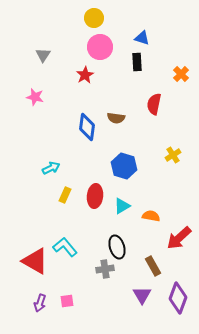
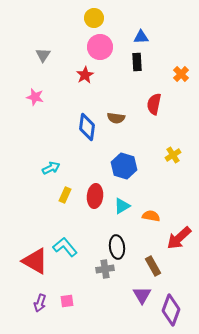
blue triangle: moved 1 px left, 1 px up; rotated 21 degrees counterclockwise
black ellipse: rotated 10 degrees clockwise
purple diamond: moved 7 px left, 12 px down
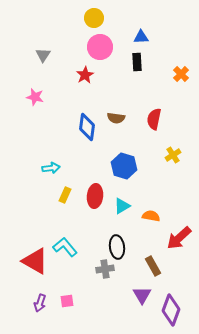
red semicircle: moved 15 px down
cyan arrow: rotated 18 degrees clockwise
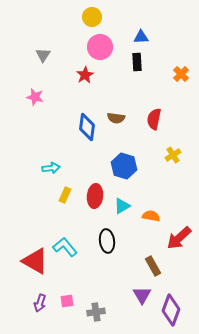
yellow circle: moved 2 px left, 1 px up
black ellipse: moved 10 px left, 6 px up
gray cross: moved 9 px left, 43 px down
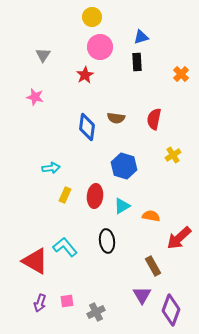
blue triangle: rotated 14 degrees counterclockwise
gray cross: rotated 18 degrees counterclockwise
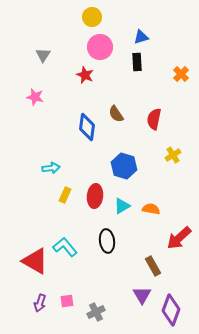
red star: rotated 18 degrees counterclockwise
brown semicircle: moved 4 px up; rotated 48 degrees clockwise
orange semicircle: moved 7 px up
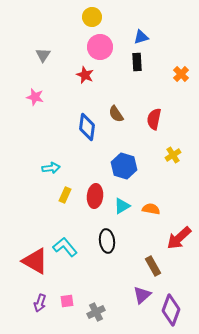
purple triangle: rotated 18 degrees clockwise
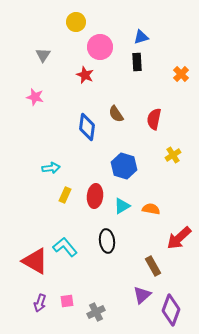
yellow circle: moved 16 px left, 5 px down
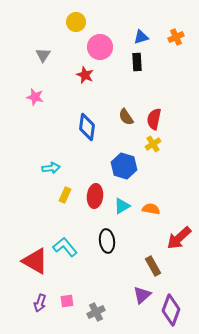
orange cross: moved 5 px left, 37 px up; rotated 21 degrees clockwise
brown semicircle: moved 10 px right, 3 px down
yellow cross: moved 20 px left, 11 px up
